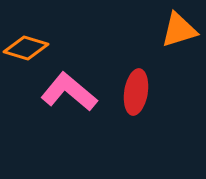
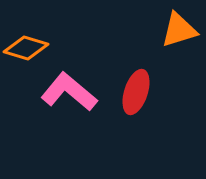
red ellipse: rotated 9 degrees clockwise
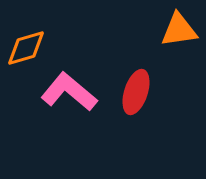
orange triangle: rotated 9 degrees clockwise
orange diamond: rotated 33 degrees counterclockwise
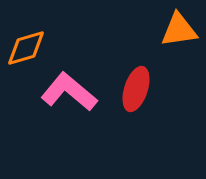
red ellipse: moved 3 px up
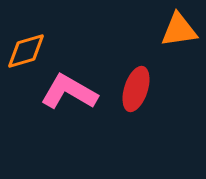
orange diamond: moved 3 px down
pink L-shape: rotated 10 degrees counterclockwise
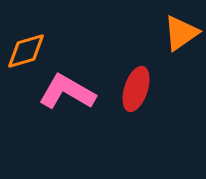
orange triangle: moved 2 px right, 3 px down; rotated 27 degrees counterclockwise
pink L-shape: moved 2 px left
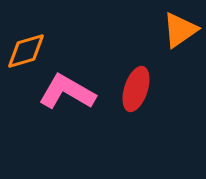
orange triangle: moved 1 px left, 3 px up
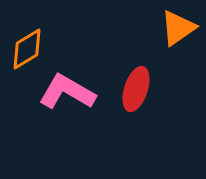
orange triangle: moved 2 px left, 2 px up
orange diamond: moved 1 px right, 2 px up; rotated 15 degrees counterclockwise
